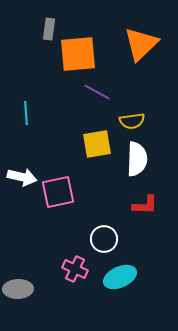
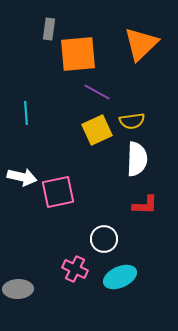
yellow square: moved 14 px up; rotated 16 degrees counterclockwise
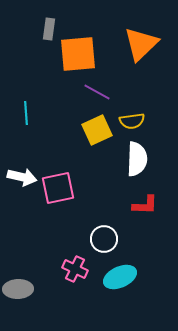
pink square: moved 4 px up
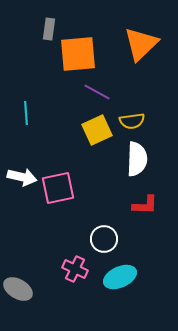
gray ellipse: rotated 32 degrees clockwise
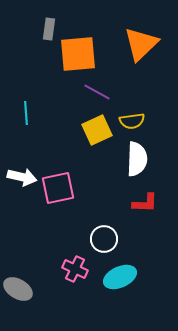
red L-shape: moved 2 px up
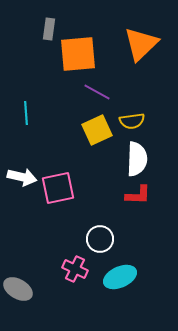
red L-shape: moved 7 px left, 8 px up
white circle: moved 4 px left
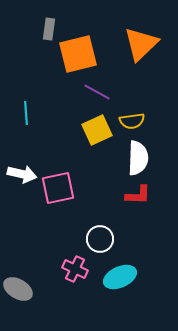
orange square: rotated 9 degrees counterclockwise
white semicircle: moved 1 px right, 1 px up
white arrow: moved 3 px up
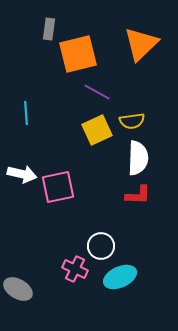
pink square: moved 1 px up
white circle: moved 1 px right, 7 px down
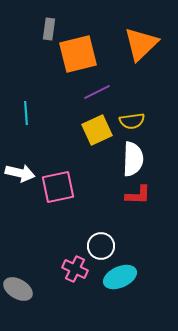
purple line: rotated 56 degrees counterclockwise
white semicircle: moved 5 px left, 1 px down
white arrow: moved 2 px left, 1 px up
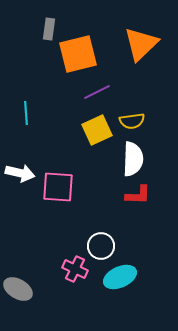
pink square: rotated 16 degrees clockwise
